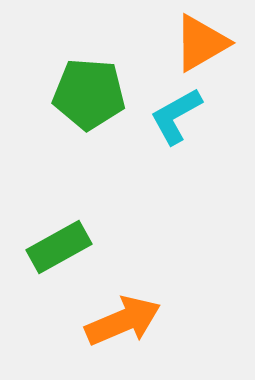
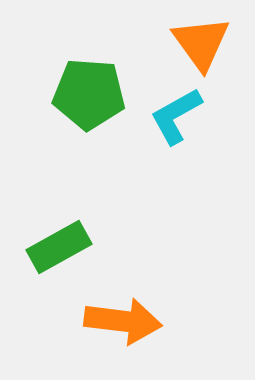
orange triangle: rotated 36 degrees counterclockwise
orange arrow: rotated 30 degrees clockwise
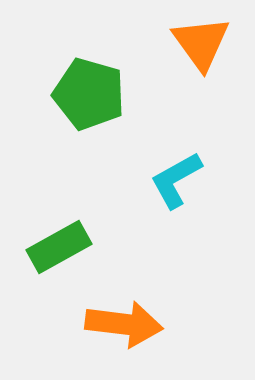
green pentagon: rotated 12 degrees clockwise
cyan L-shape: moved 64 px down
orange arrow: moved 1 px right, 3 px down
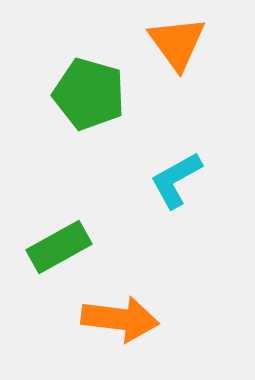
orange triangle: moved 24 px left
orange arrow: moved 4 px left, 5 px up
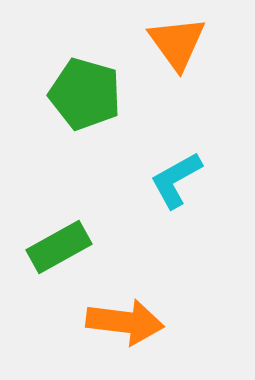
green pentagon: moved 4 px left
orange arrow: moved 5 px right, 3 px down
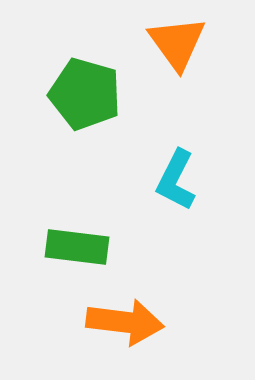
cyan L-shape: rotated 34 degrees counterclockwise
green rectangle: moved 18 px right; rotated 36 degrees clockwise
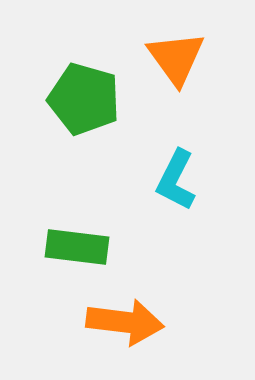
orange triangle: moved 1 px left, 15 px down
green pentagon: moved 1 px left, 5 px down
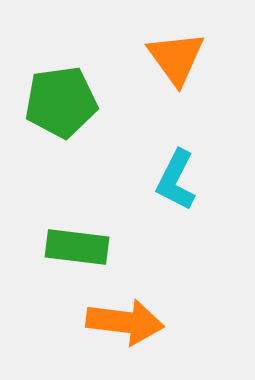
green pentagon: moved 23 px left, 3 px down; rotated 24 degrees counterclockwise
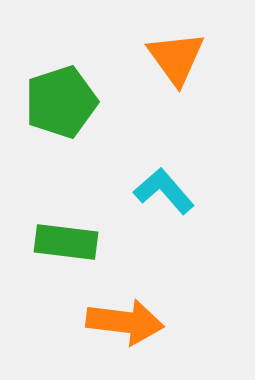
green pentagon: rotated 10 degrees counterclockwise
cyan L-shape: moved 12 px left, 11 px down; rotated 112 degrees clockwise
green rectangle: moved 11 px left, 5 px up
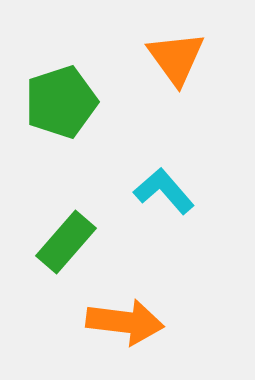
green rectangle: rotated 56 degrees counterclockwise
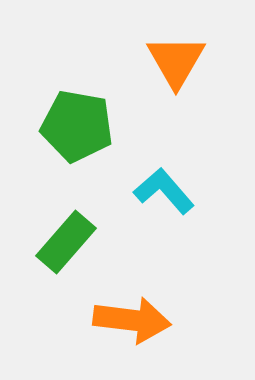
orange triangle: moved 3 px down; rotated 6 degrees clockwise
green pentagon: moved 16 px right, 24 px down; rotated 28 degrees clockwise
orange arrow: moved 7 px right, 2 px up
